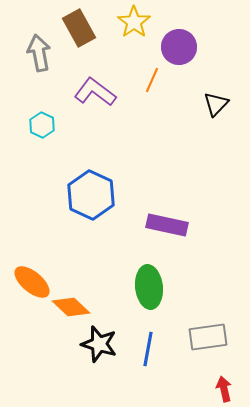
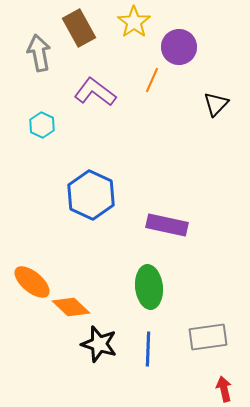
blue line: rotated 8 degrees counterclockwise
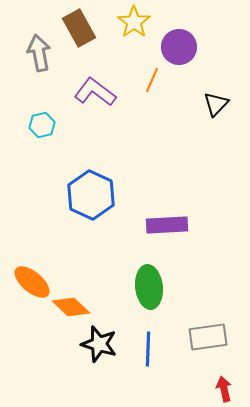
cyan hexagon: rotated 20 degrees clockwise
purple rectangle: rotated 15 degrees counterclockwise
